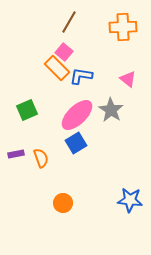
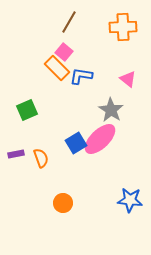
pink ellipse: moved 23 px right, 24 px down
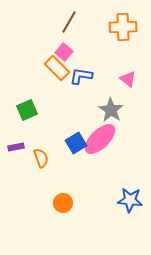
purple rectangle: moved 7 px up
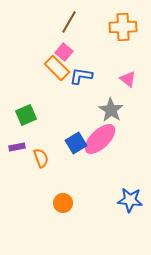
green square: moved 1 px left, 5 px down
purple rectangle: moved 1 px right
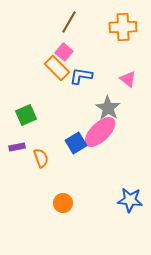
gray star: moved 3 px left, 2 px up
pink ellipse: moved 7 px up
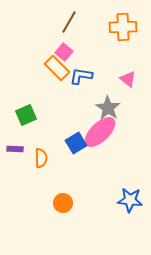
purple rectangle: moved 2 px left, 2 px down; rotated 14 degrees clockwise
orange semicircle: rotated 18 degrees clockwise
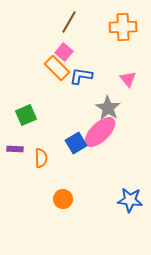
pink triangle: rotated 12 degrees clockwise
orange circle: moved 4 px up
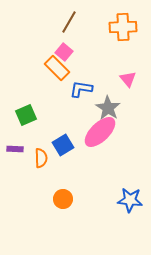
blue L-shape: moved 13 px down
blue square: moved 13 px left, 2 px down
